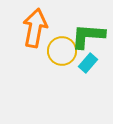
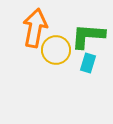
yellow circle: moved 6 px left, 1 px up
cyan rectangle: rotated 24 degrees counterclockwise
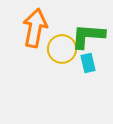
yellow circle: moved 6 px right, 1 px up
cyan rectangle: rotated 30 degrees counterclockwise
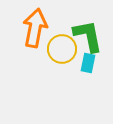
green L-shape: rotated 75 degrees clockwise
cyan rectangle: rotated 24 degrees clockwise
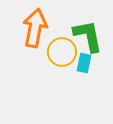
yellow circle: moved 3 px down
cyan rectangle: moved 4 px left
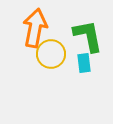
yellow circle: moved 11 px left, 2 px down
cyan rectangle: rotated 18 degrees counterclockwise
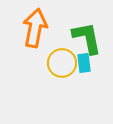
green L-shape: moved 1 px left, 2 px down
yellow circle: moved 11 px right, 9 px down
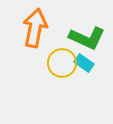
green L-shape: rotated 126 degrees clockwise
cyan rectangle: rotated 48 degrees counterclockwise
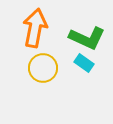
yellow circle: moved 19 px left, 5 px down
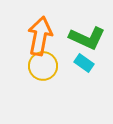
orange arrow: moved 5 px right, 8 px down
yellow circle: moved 2 px up
